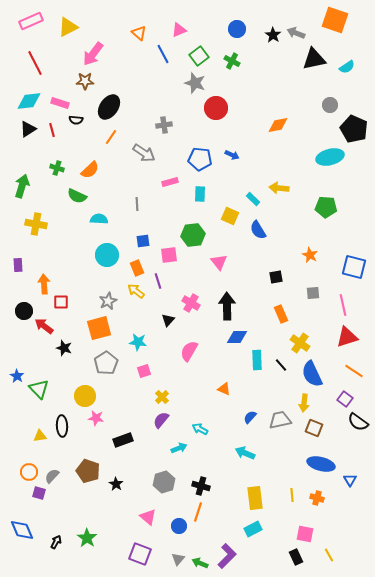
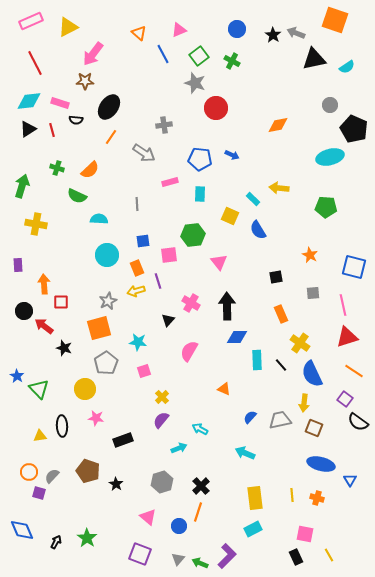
yellow arrow at (136, 291): rotated 54 degrees counterclockwise
yellow circle at (85, 396): moved 7 px up
gray hexagon at (164, 482): moved 2 px left
black cross at (201, 486): rotated 30 degrees clockwise
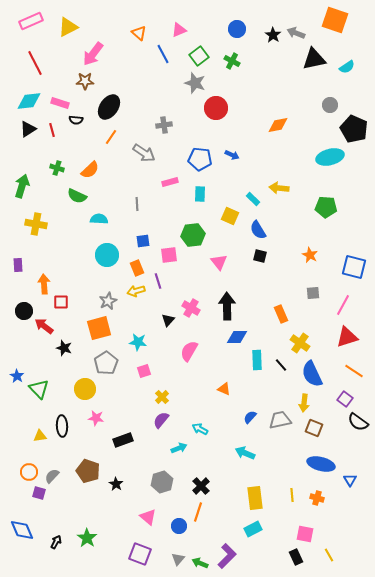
black square at (276, 277): moved 16 px left, 21 px up; rotated 24 degrees clockwise
pink cross at (191, 303): moved 5 px down
pink line at (343, 305): rotated 40 degrees clockwise
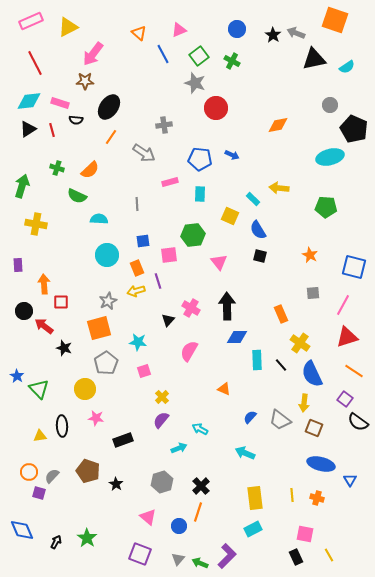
gray trapezoid at (280, 420): rotated 130 degrees counterclockwise
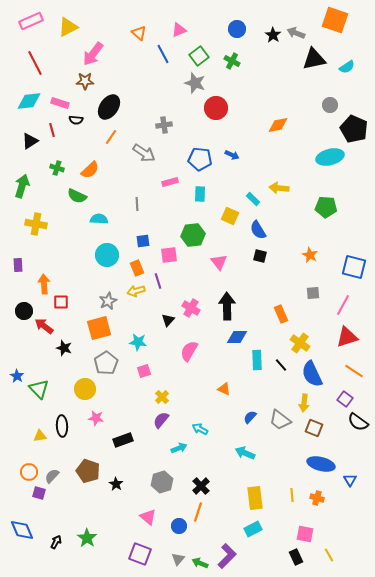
black triangle at (28, 129): moved 2 px right, 12 px down
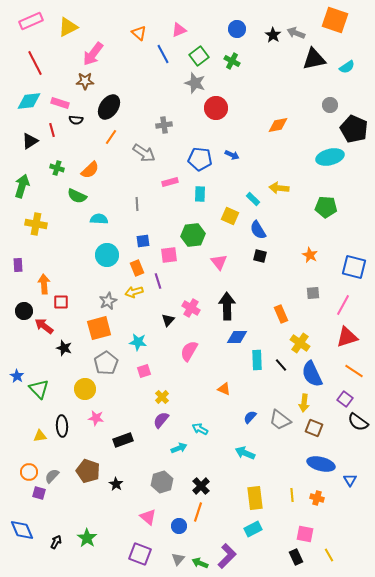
yellow arrow at (136, 291): moved 2 px left, 1 px down
